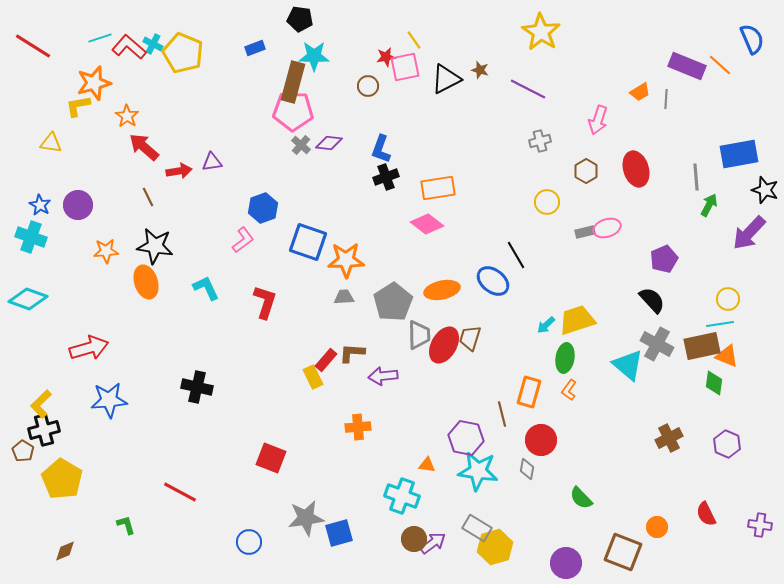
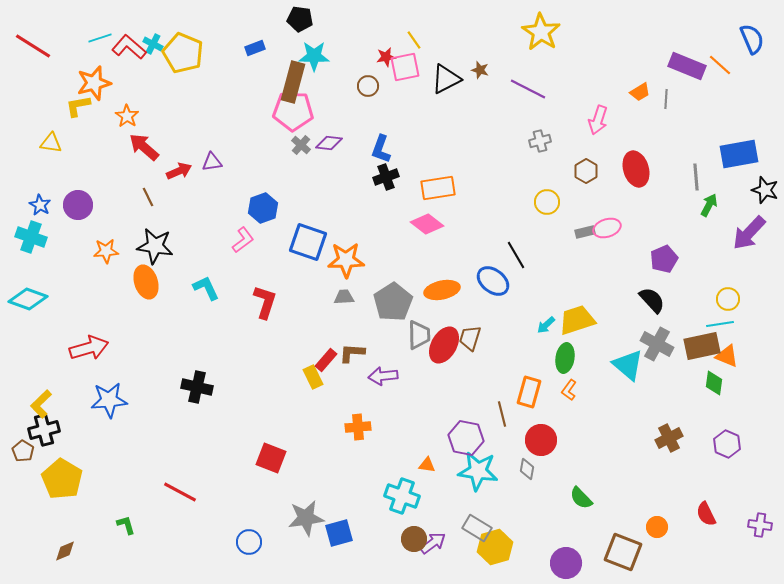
red arrow at (179, 171): rotated 15 degrees counterclockwise
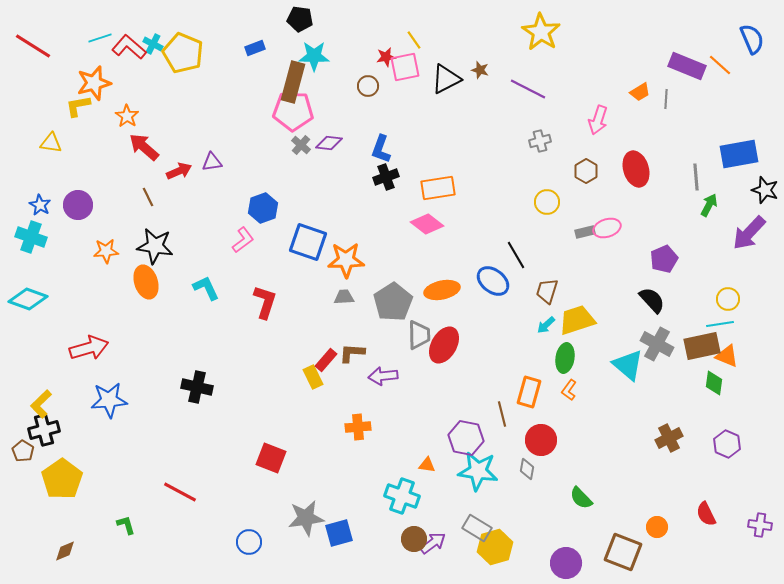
brown trapezoid at (470, 338): moved 77 px right, 47 px up
yellow pentagon at (62, 479): rotated 6 degrees clockwise
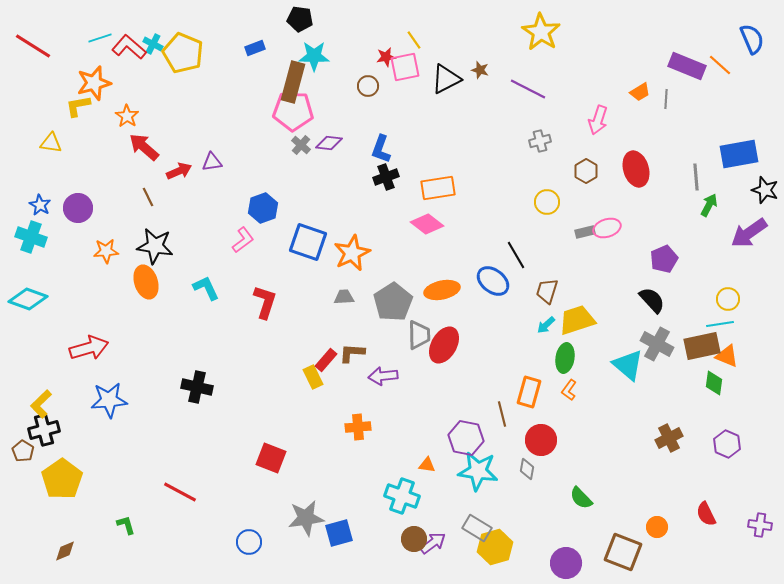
purple circle at (78, 205): moved 3 px down
purple arrow at (749, 233): rotated 12 degrees clockwise
orange star at (346, 260): moved 6 px right, 7 px up; rotated 24 degrees counterclockwise
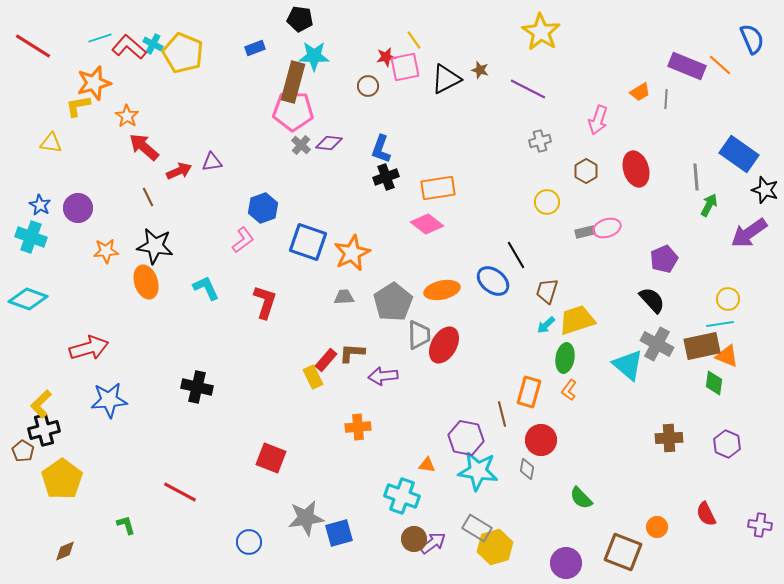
blue rectangle at (739, 154): rotated 45 degrees clockwise
brown cross at (669, 438): rotated 24 degrees clockwise
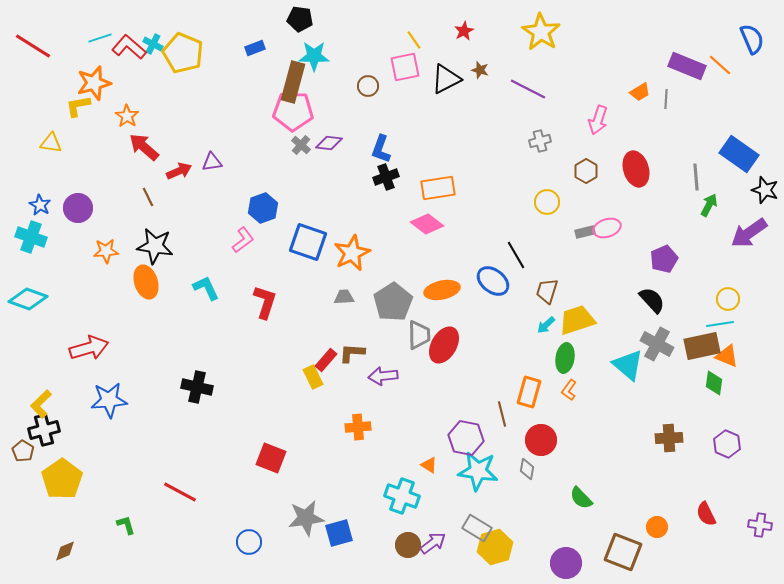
red star at (386, 57): moved 78 px right, 26 px up; rotated 18 degrees counterclockwise
orange triangle at (427, 465): moved 2 px right; rotated 24 degrees clockwise
brown circle at (414, 539): moved 6 px left, 6 px down
